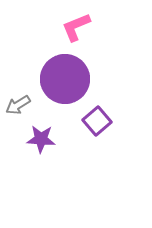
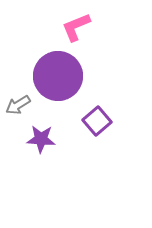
purple circle: moved 7 px left, 3 px up
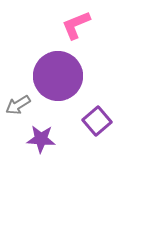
pink L-shape: moved 2 px up
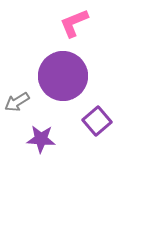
pink L-shape: moved 2 px left, 2 px up
purple circle: moved 5 px right
gray arrow: moved 1 px left, 3 px up
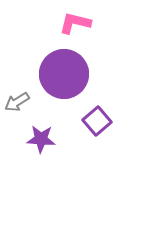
pink L-shape: moved 1 px right; rotated 36 degrees clockwise
purple circle: moved 1 px right, 2 px up
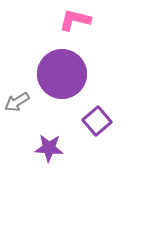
pink L-shape: moved 3 px up
purple circle: moved 2 px left
purple star: moved 8 px right, 9 px down
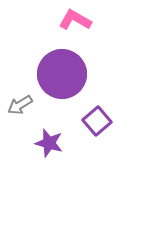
pink L-shape: rotated 16 degrees clockwise
gray arrow: moved 3 px right, 3 px down
purple star: moved 5 px up; rotated 12 degrees clockwise
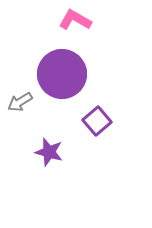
gray arrow: moved 3 px up
purple star: moved 9 px down
